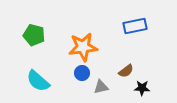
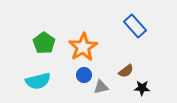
blue rectangle: rotated 60 degrees clockwise
green pentagon: moved 10 px right, 8 px down; rotated 20 degrees clockwise
orange star: rotated 24 degrees counterclockwise
blue circle: moved 2 px right, 2 px down
cyan semicircle: rotated 55 degrees counterclockwise
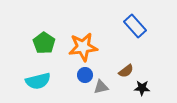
orange star: rotated 24 degrees clockwise
blue circle: moved 1 px right
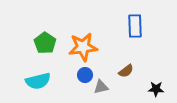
blue rectangle: rotated 40 degrees clockwise
green pentagon: moved 1 px right
black star: moved 14 px right, 1 px down
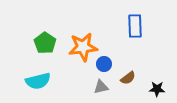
brown semicircle: moved 2 px right, 7 px down
blue circle: moved 19 px right, 11 px up
black star: moved 1 px right
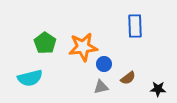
cyan semicircle: moved 8 px left, 3 px up
black star: moved 1 px right
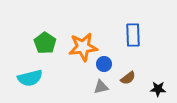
blue rectangle: moved 2 px left, 9 px down
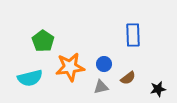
green pentagon: moved 2 px left, 2 px up
orange star: moved 13 px left, 20 px down
black star: rotated 14 degrees counterclockwise
